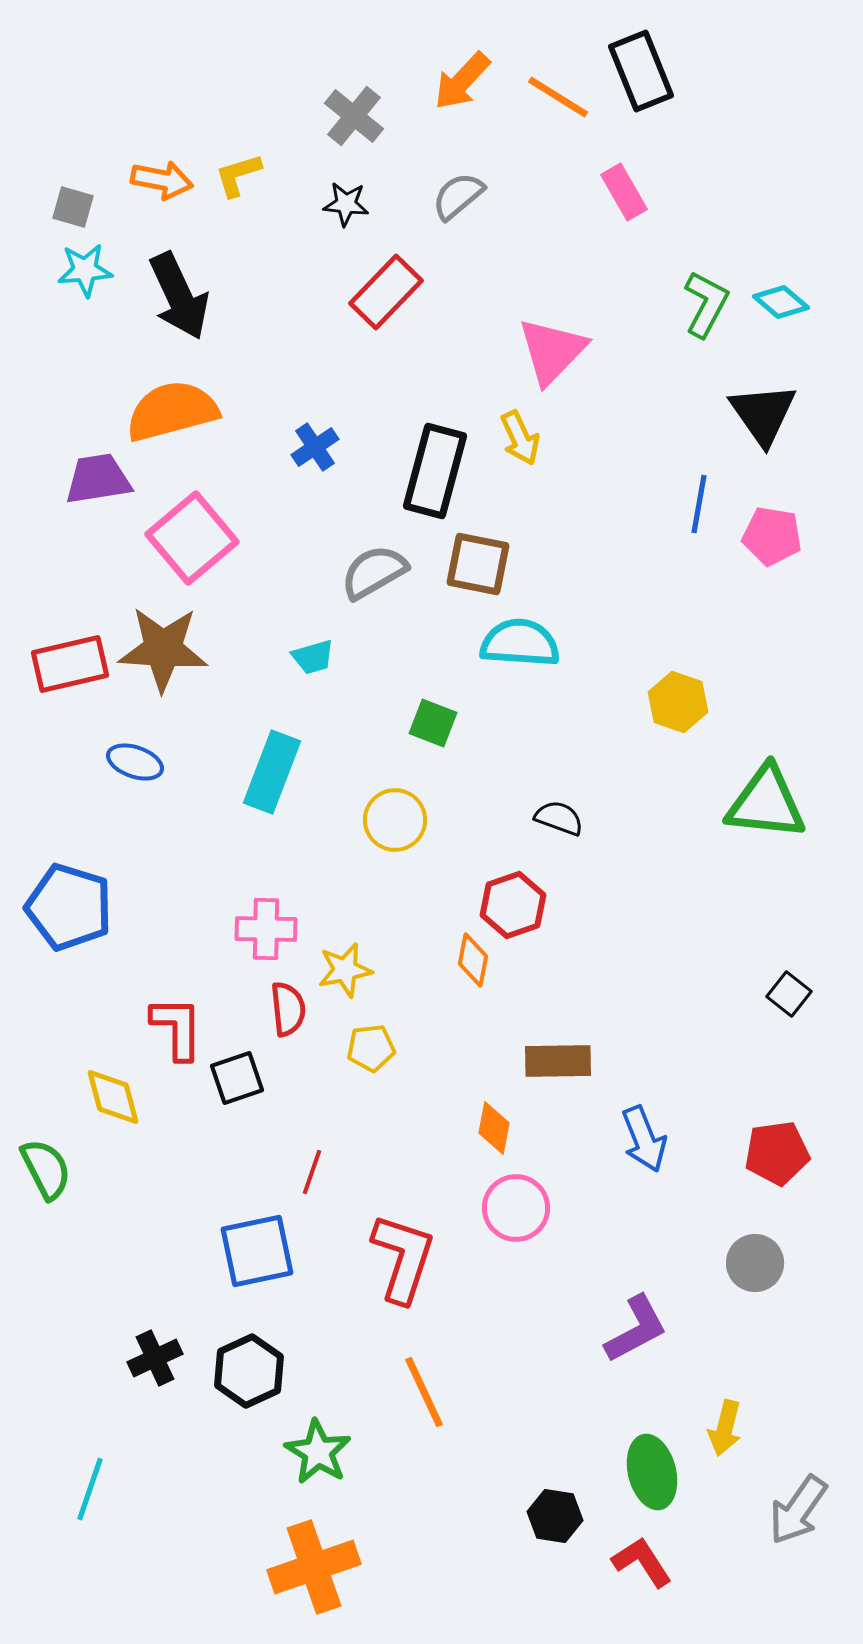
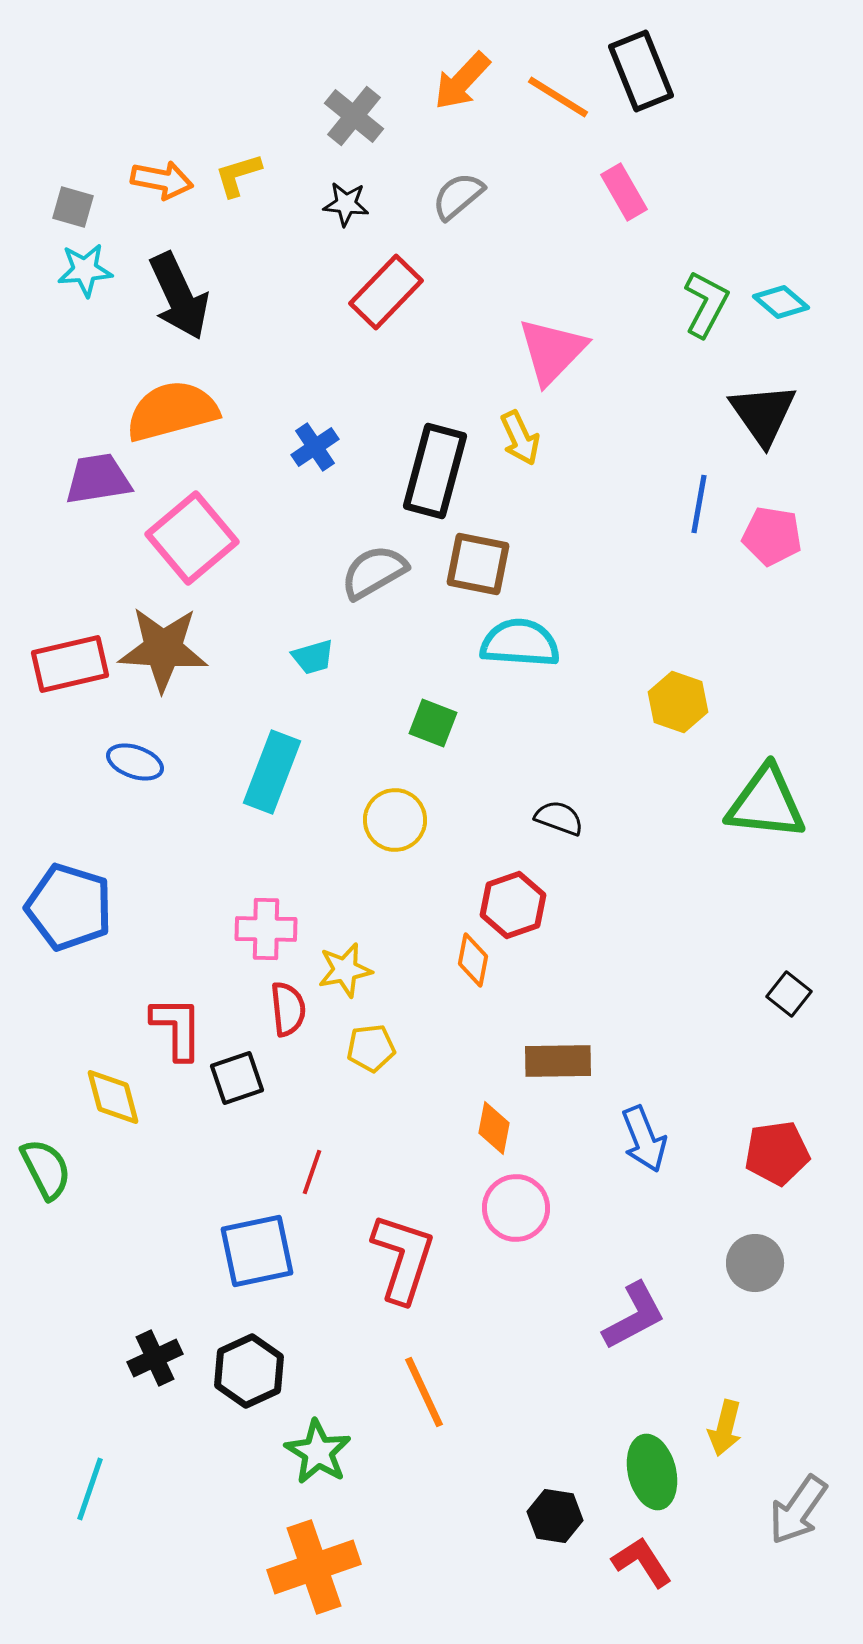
purple L-shape at (636, 1329): moved 2 px left, 13 px up
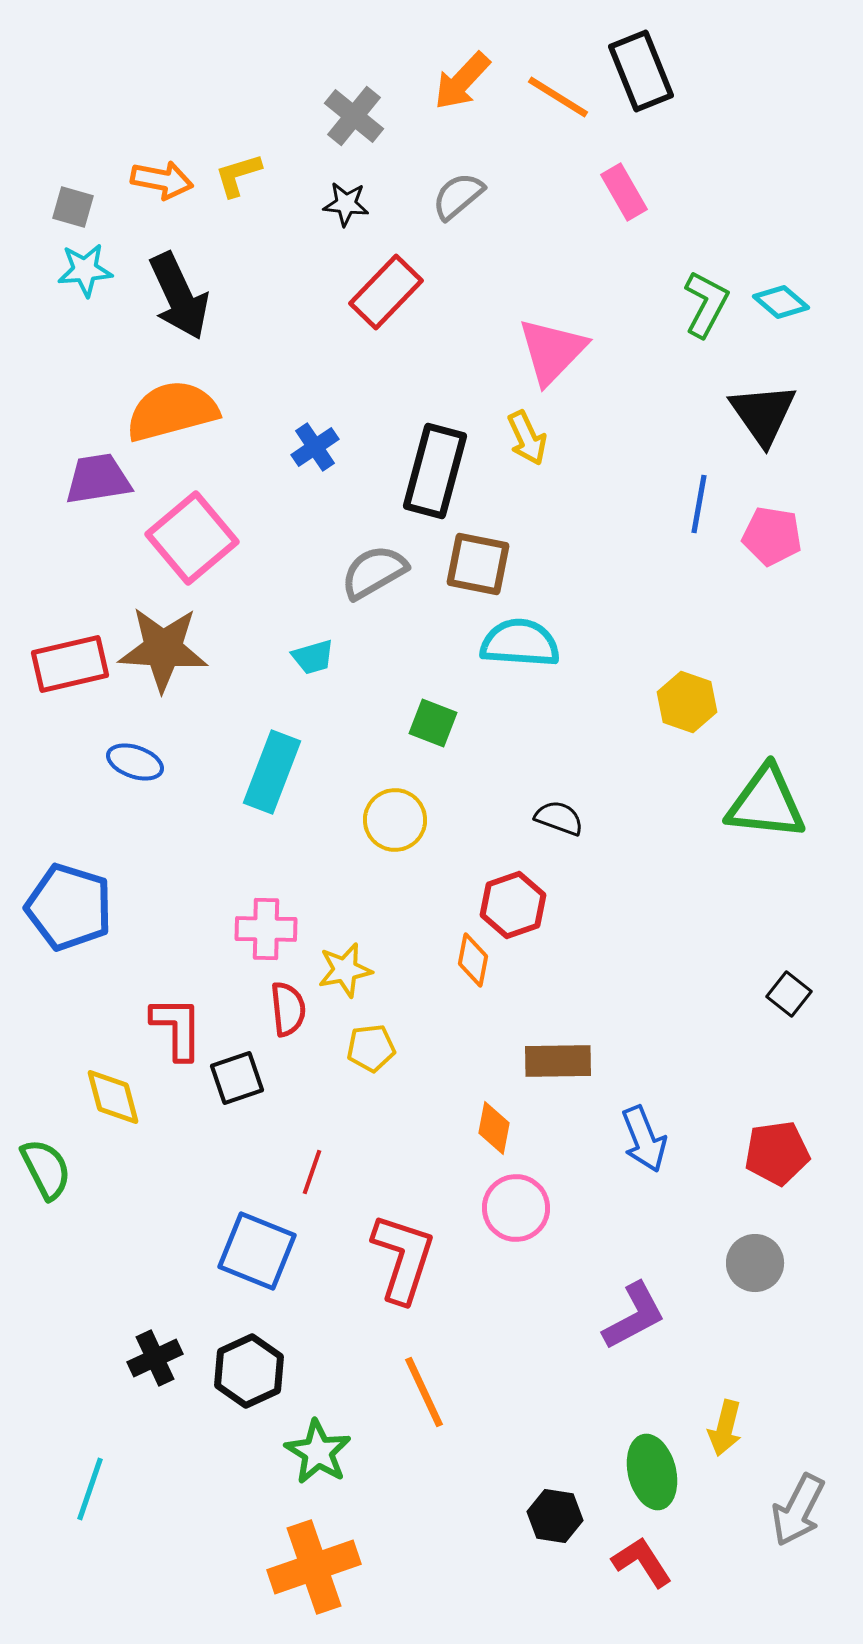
yellow arrow at (520, 438): moved 7 px right
yellow hexagon at (678, 702): moved 9 px right
blue square at (257, 1251): rotated 34 degrees clockwise
gray arrow at (798, 1510): rotated 8 degrees counterclockwise
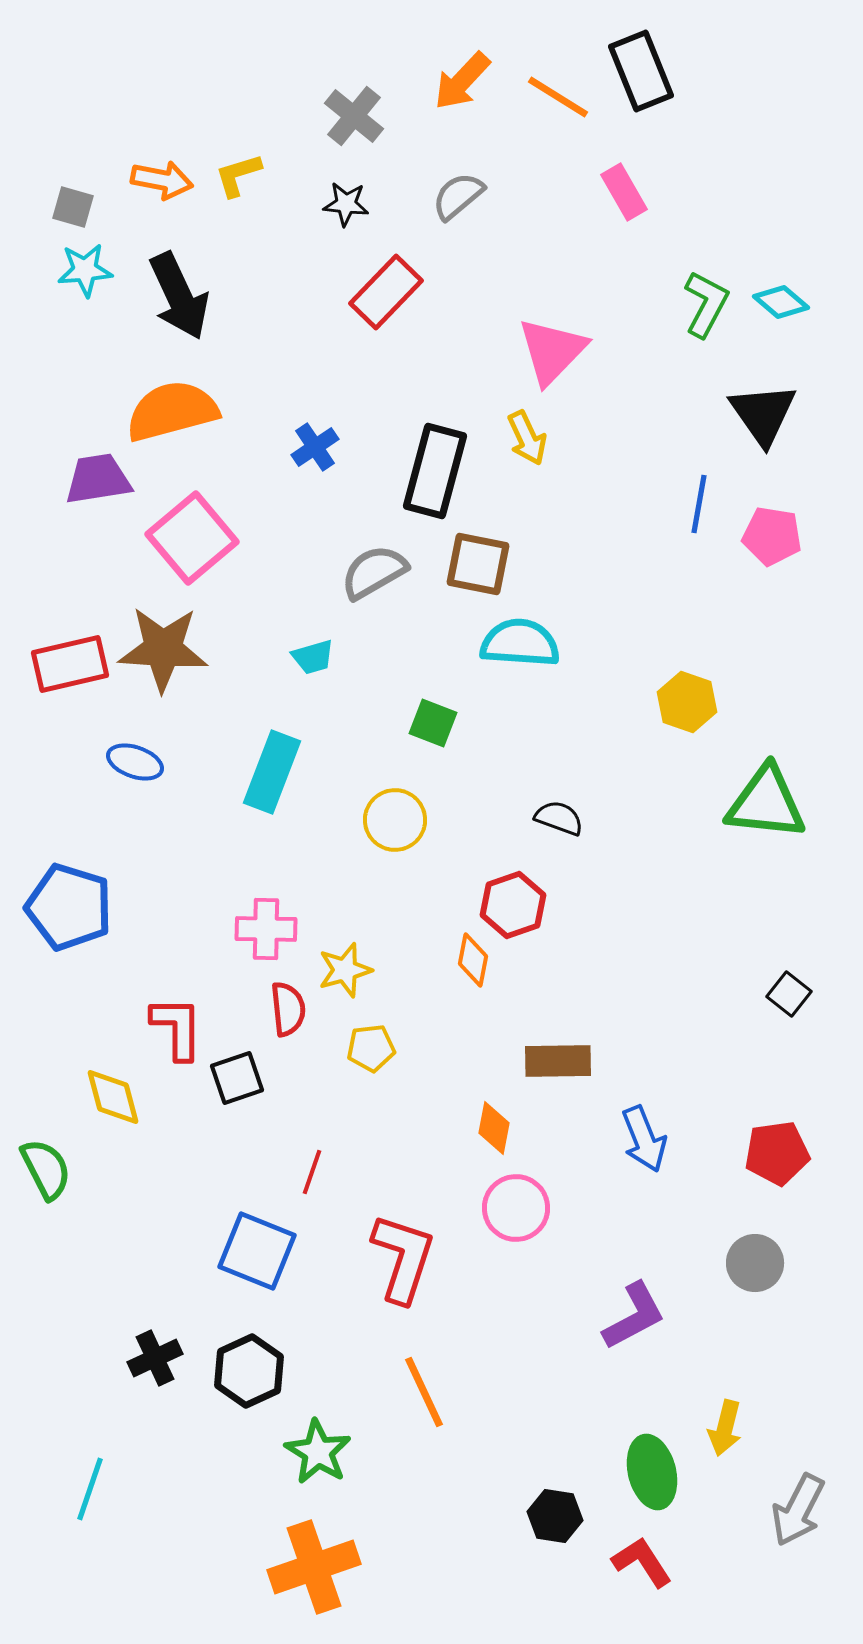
yellow star at (345, 970): rotated 4 degrees counterclockwise
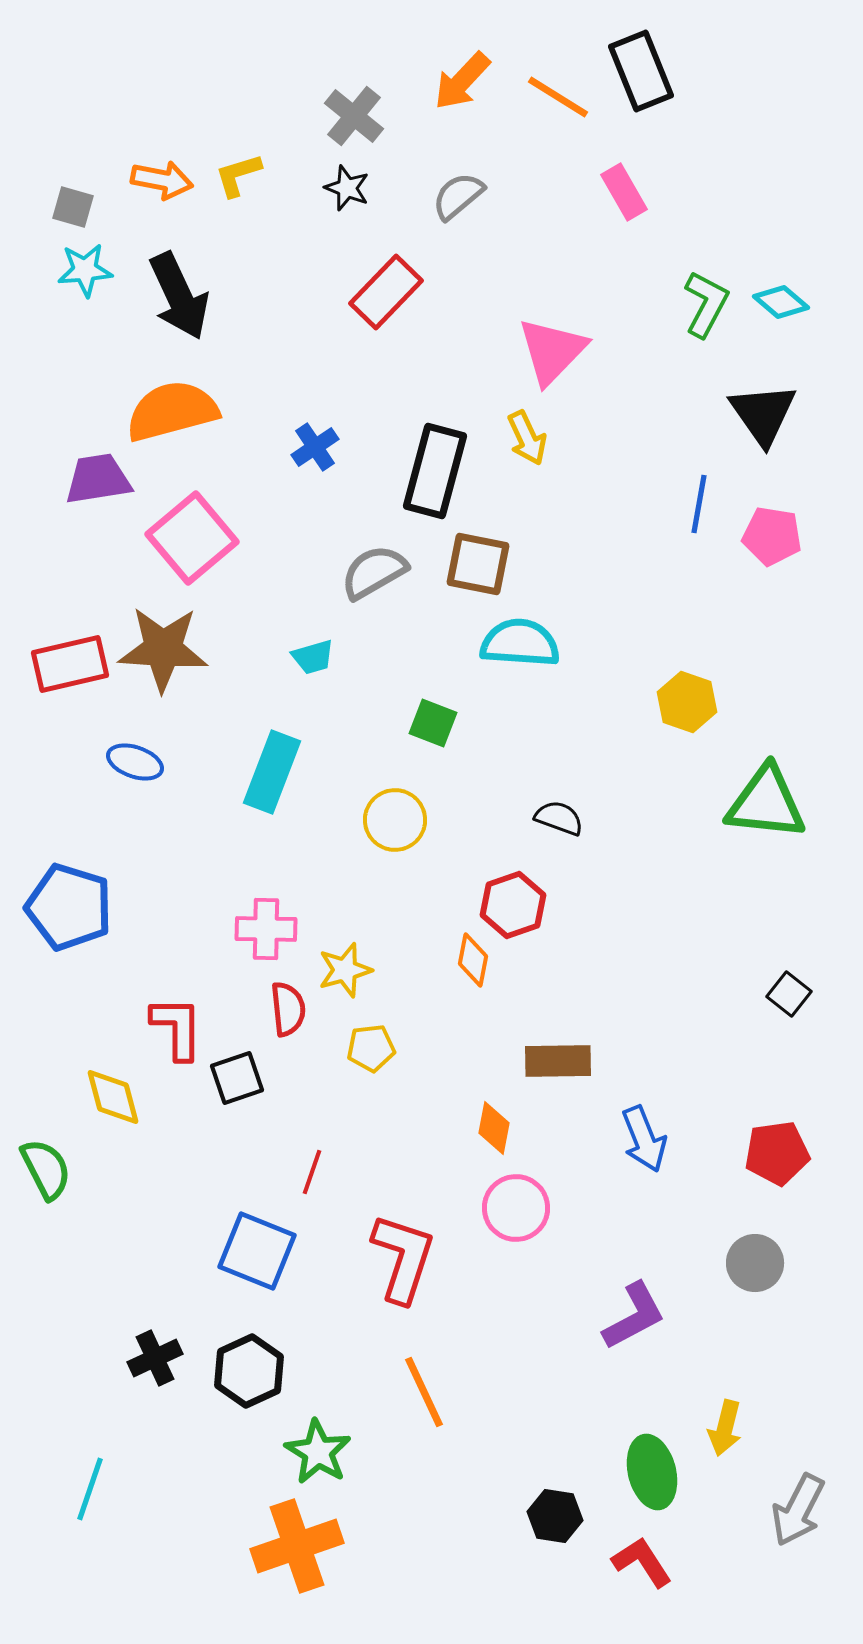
black star at (346, 204): moved 1 px right, 16 px up; rotated 15 degrees clockwise
orange cross at (314, 1567): moved 17 px left, 21 px up
